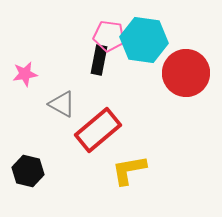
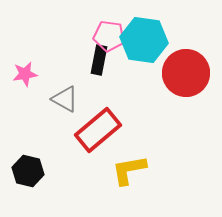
gray triangle: moved 3 px right, 5 px up
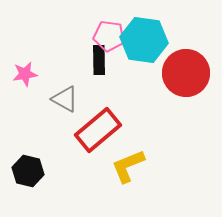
black rectangle: rotated 12 degrees counterclockwise
yellow L-shape: moved 1 px left, 4 px up; rotated 12 degrees counterclockwise
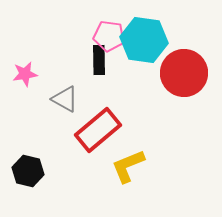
red circle: moved 2 px left
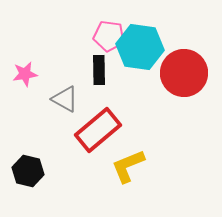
cyan hexagon: moved 4 px left, 7 px down
black rectangle: moved 10 px down
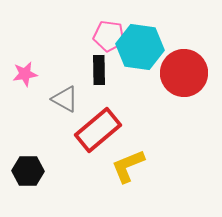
black hexagon: rotated 12 degrees counterclockwise
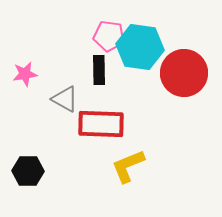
red rectangle: moved 3 px right, 6 px up; rotated 42 degrees clockwise
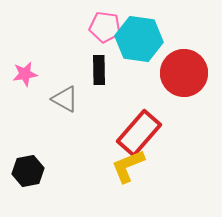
pink pentagon: moved 4 px left, 9 px up
cyan hexagon: moved 1 px left, 8 px up
red rectangle: moved 38 px right, 9 px down; rotated 51 degrees counterclockwise
black hexagon: rotated 12 degrees counterclockwise
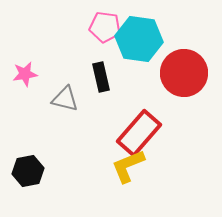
black rectangle: moved 2 px right, 7 px down; rotated 12 degrees counterclockwise
gray triangle: rotated 16 degrees counterclockwise
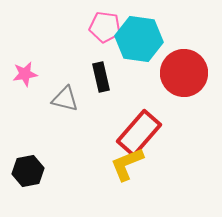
yellow L-shape: moved 1 px left, 2 px up
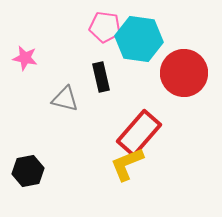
pink star: moved 16 px up; rotated 20 degrees clockwise
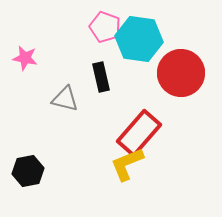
pink pentagon: rotated 12 degrees clockwise
red circle: moved 3 px left
